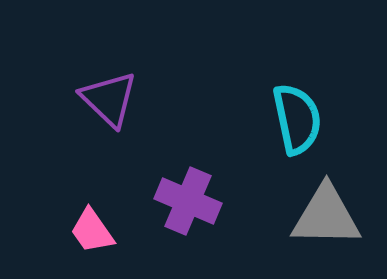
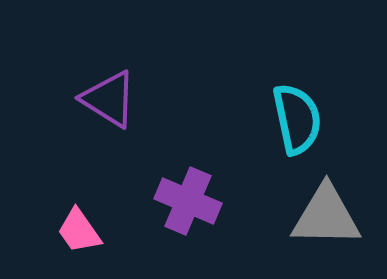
purple triangle: rotated 12 degrees counterclockwise
pink trapezoid: moved 13 px left
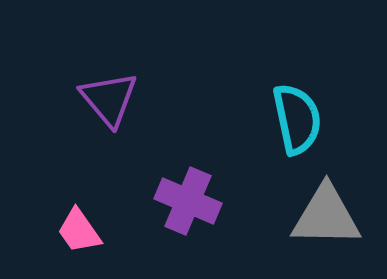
purple triangle: rotated 18 degrees clockwise
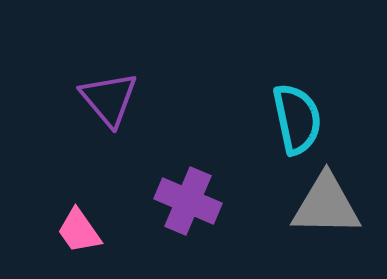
gray triangle: moved 11 px up
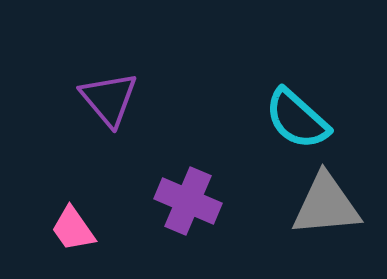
cyan semicircle: rotated 144 degrees clockwise
gray triangle: rotated 6 degrees counterclockwise
pink trapezoid: moved 6 px left, 2 px up
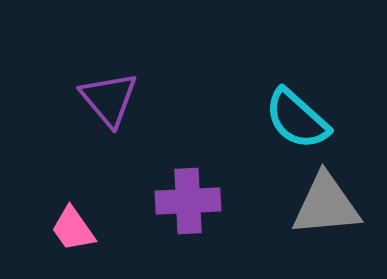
purple cross: rotated 26 degrees counterclockwise
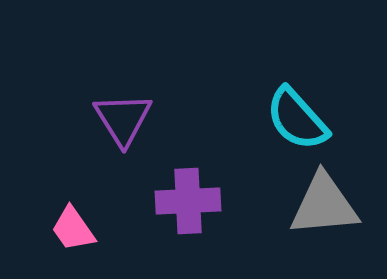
purple triangle: moved 14 px right, 20 px down; rotated 8 degrees clockwise
cyan semicircle: rotated 6 degrees clockwise
gray triangle: moved 2 px left
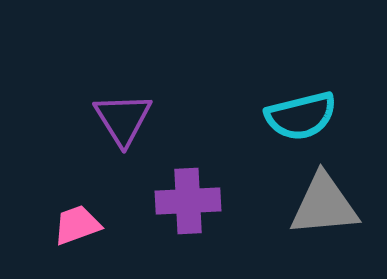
cyan semicircle: moved 4 px right, 3 px up; rotated 62 degrees counterclockwise
pink trapezoid: moved 4 px right, 4 px up; rotated 105 degrees clockwise
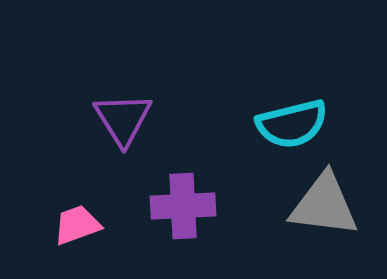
cyan semicircle: moved 9 px left, 8 px down
purple cross: moved 5 px left, 5 px down
gray triangle: rotated 12 degrees clockwise
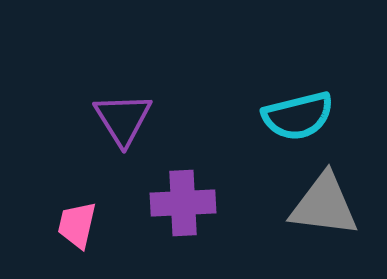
cyan semicircle: moved 6 px right, 8 px up
purple cross: moved 3 px up
pink trapezoid: rotated 57 degrees counterclockwise
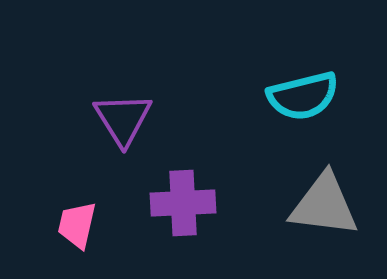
cyan semicircle: moved 5 px right, 20 px up
